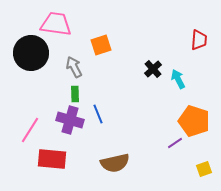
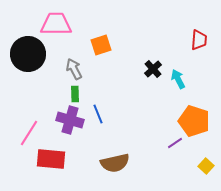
pink trapezoid: rotated 8 degrees counterclockwise
black circle: moved 3 px left, 1 px down
gray arrow: moved 2 px down
pink line: moved 1 px left, 3 px down
red rectangle: moved 1 px left
yellow square: moved 2 px right, 3 px up; rotated 28 degrees counterclockwise
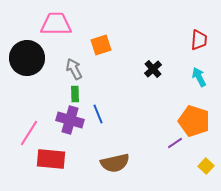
black circle: moved 1 px left, 4 px down
cyan arrow: moved 21 px right, 2 px up
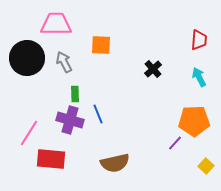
orange square: rotated 20 degrees clockwise
gray arrow: moved 10 px left, 7 px up
orange pentagon: rotated 20 degrees counterclockwise
purple line: rotated 14 degrees counterclockwise
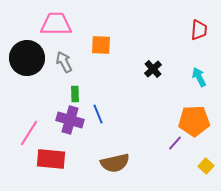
red trapezoid: moved 10 px up
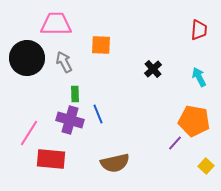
orange pentagon: rotated 12 degrees clockwise
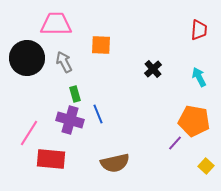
green rectangle: rotated 14 degrees counterclockwise
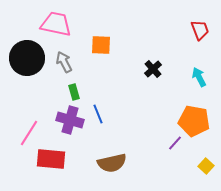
pink trapezoid: rotated 12 degrees clockwise
red trapezoid: moved 1 px right; rotated 25 degrees counterclockwise
green rectangle: moved 1 px left, 2 px up
brown semicircle: moved 3 px left
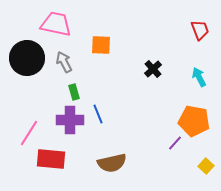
purple cross: rotated 16 degrees counterclockwise
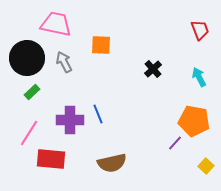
green rectangle: moved 42 px left; rotated 63 degrees clockwise
